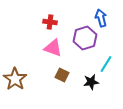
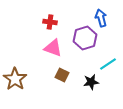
cyan line: moved 2 px right; rotated 24 degrees clockwise
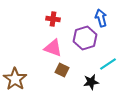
red cross: moved 3 px right, 3 px up
brown square: moved 5 px up
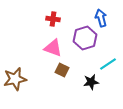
brown star: rotated 25 degrees clockwise
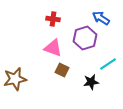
blue arrow: rotated 42 degrees counterclockwise
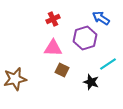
red cross: rotated 32 degrees counterclockwise
pink triangle: rotated 18 degrees counterclockwise
black star: rotated 28 degrees clockwise
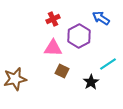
purple hexagon: moved 6 px left, 2 px up; rotated 10 degrees counterclockwise
brown square: moved 1 px down
black star: rotated 21 degrees clockwise
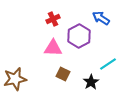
brown square: moved 1 px right, 3 px down
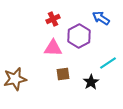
cyan line: moved 1 px up
brown square: rotated 32 degrees counterclockwise
